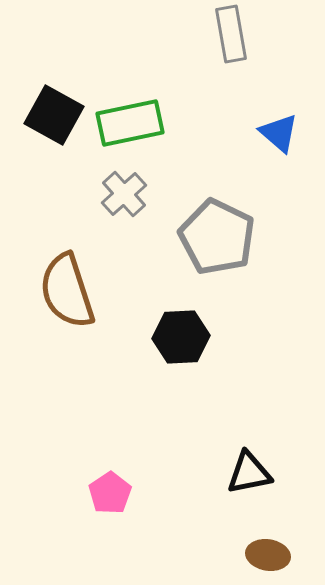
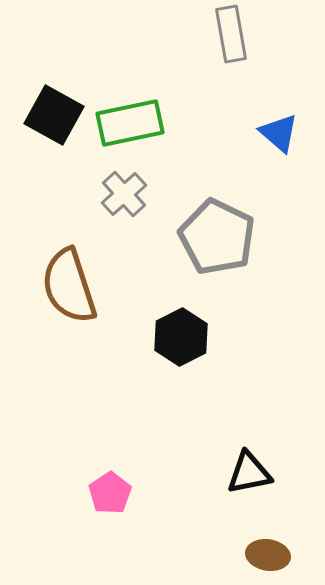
brown semicircle: moved 2 px right, 5 px up
black hexagon: rotated 24 degrees counterclockwise
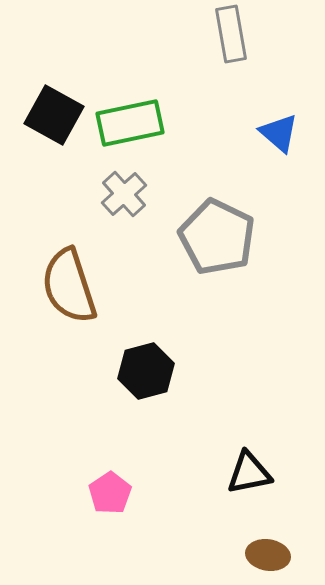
black hexagon: moved 35 px left, 34 px down; rotated 12 degrees clockwise
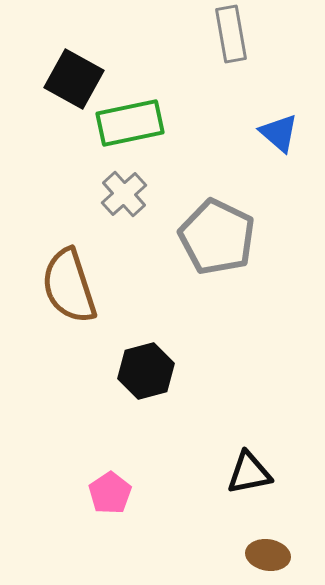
black square: moved 20 px right, 36 px up
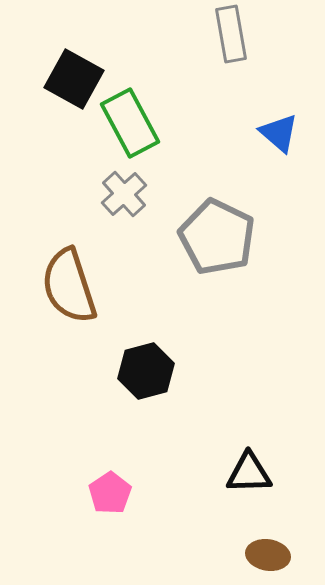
green rectangle: rotated 74 degrees clockwise
black triangle: rotated 9 degrees clockwise
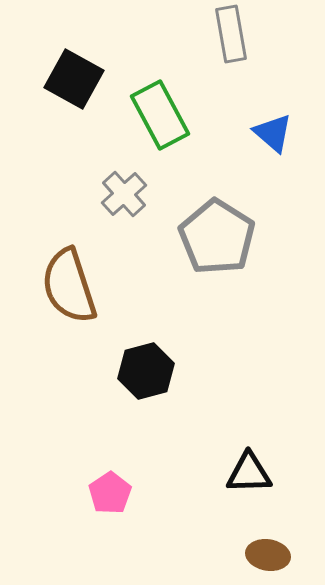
green rectangle: moved 30 px right, 8 px up
blue triangle: moved 6 px left
gray pentagon: rotated 6 degrees clockwise
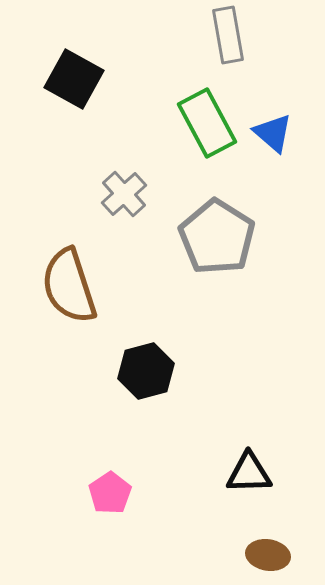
gray rectangle: moved 3 px left, 1 px down
green rectangle: moved 47 px right, 8 px down
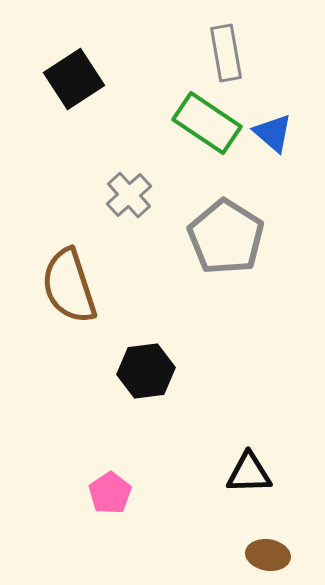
gray rectangle: moved 2 px left, 18 px down
black square: rotated 28 degrees clockwise
green rectangle: rotated 28 degrees counterclockwise
gray cross: moved 5 px right, 1 px down
gray pentagon: moved 9 px right
black hexagon: rotated 8 degrees clockwise
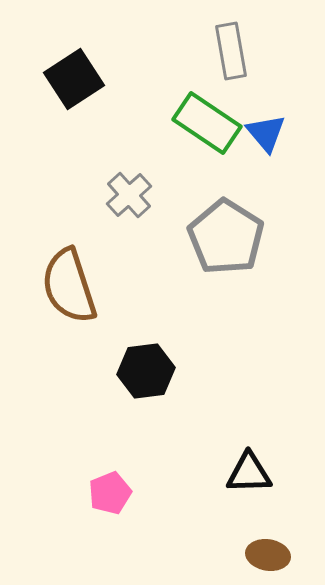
gray rectangle: moved 5 px right, 2 px up
blue triangle: moved 7 px left; rotated 9 degrees clockwise
pink pentagon: rotated 12 degrees clockwise
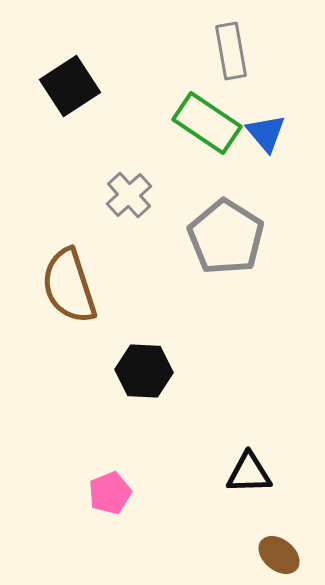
black square: moved 4 px left, 7 px down
black hexagon: moved 2 px left; rotated 10 degrees clockwise
brown ellipse: moved 11 px right; rotated 30 degrees clockwise
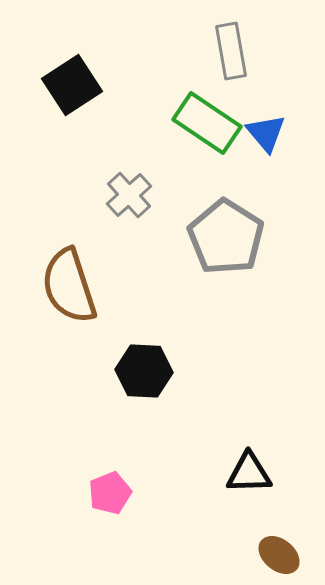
black square: moved 2 px right, 1 px up
